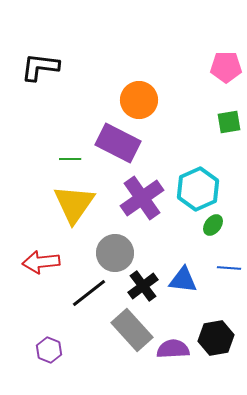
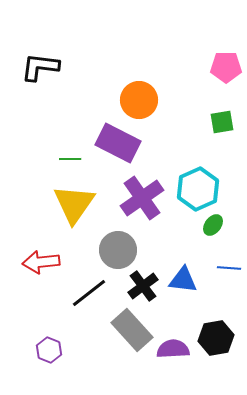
green square: moved 7 px left
gray circle: moved 3 px right, 3 px up
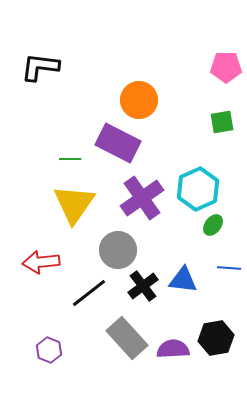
gray rectangle: moved 5 px left, 8 px down
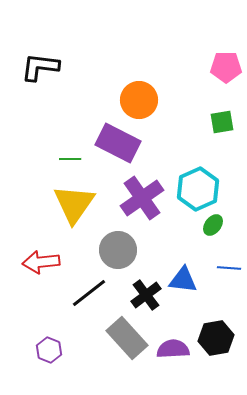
black cross: moved 3 px right, 9 px down
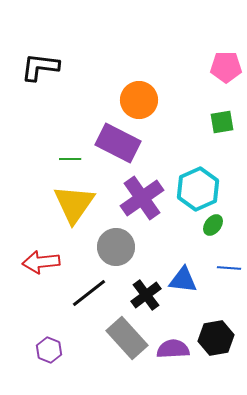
gray circle: moved 2 px left, 3 px up
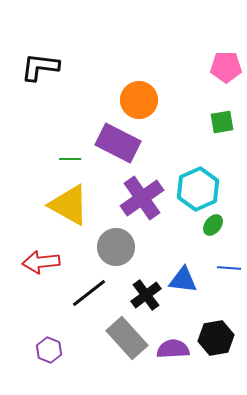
yellow triangle: moved 5 px left, 1 px down; rotated 36 degrees counterclockwise
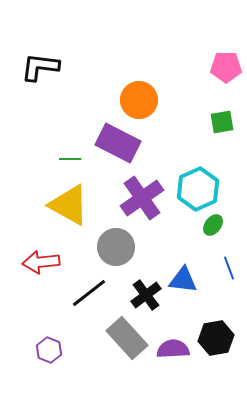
blue line: rotated 65 degrees clockwise
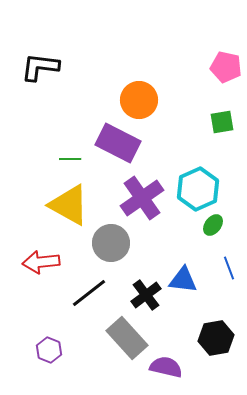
pink pentagon: rotated 12 degrees clockwise
gray circle: moved 5 px left, 4 px up
purple semicircle: moved 7 px left, 18 px down; rotated 16 degrees clockwise
